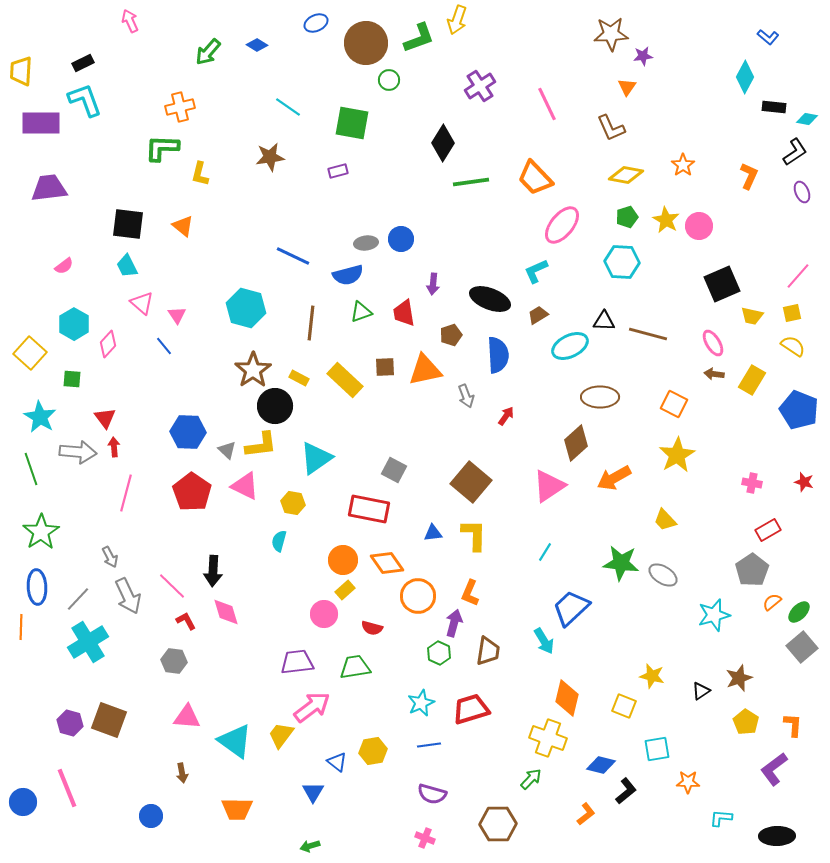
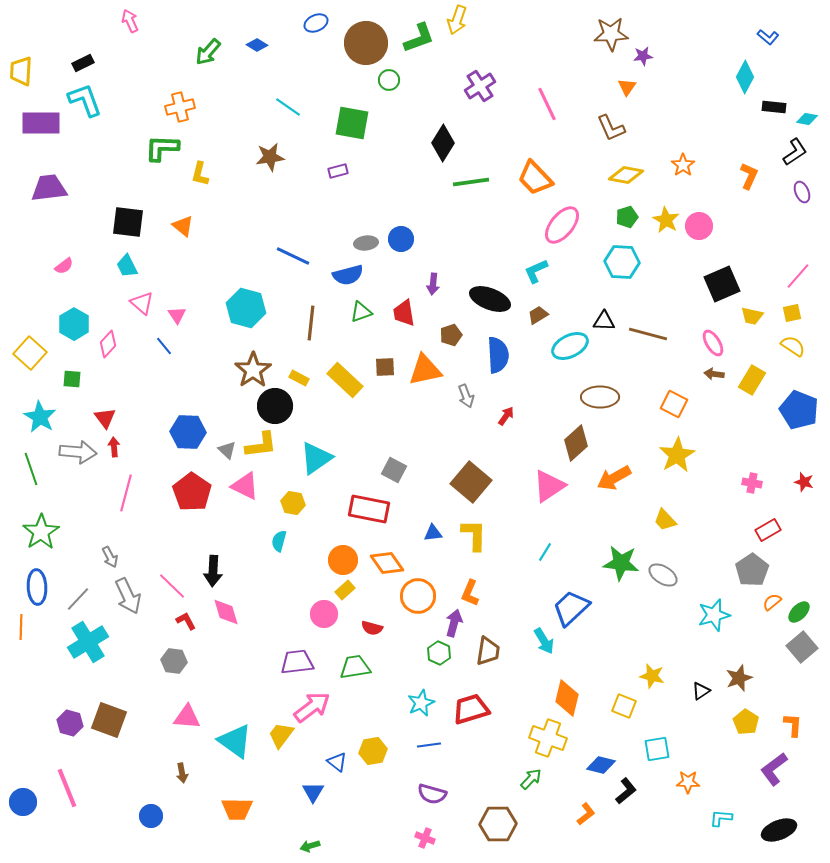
black square at (128, 224): moved 2 px up
black ellipse at (777, 836): moved 2 px right, 6 px up; rotated 20 degrees counterclockwise
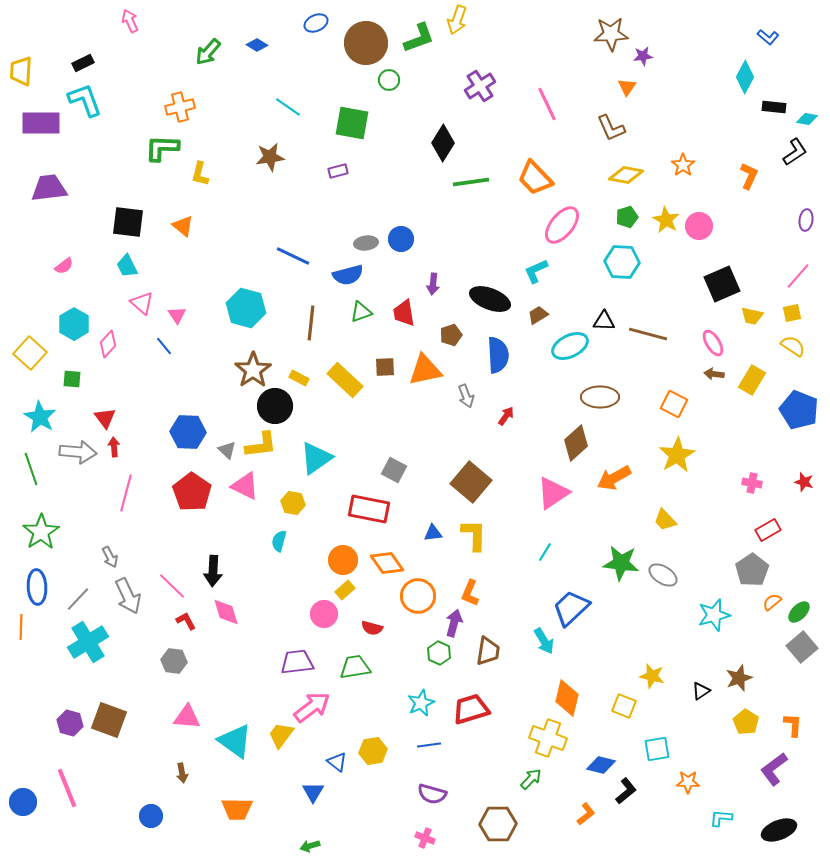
purple ellipse at (802, 192): moved 4 px right, 28 px down; rotated 30 degrees clockwise
pink triangle at (549, 486): moved 4 px right, 7 px down
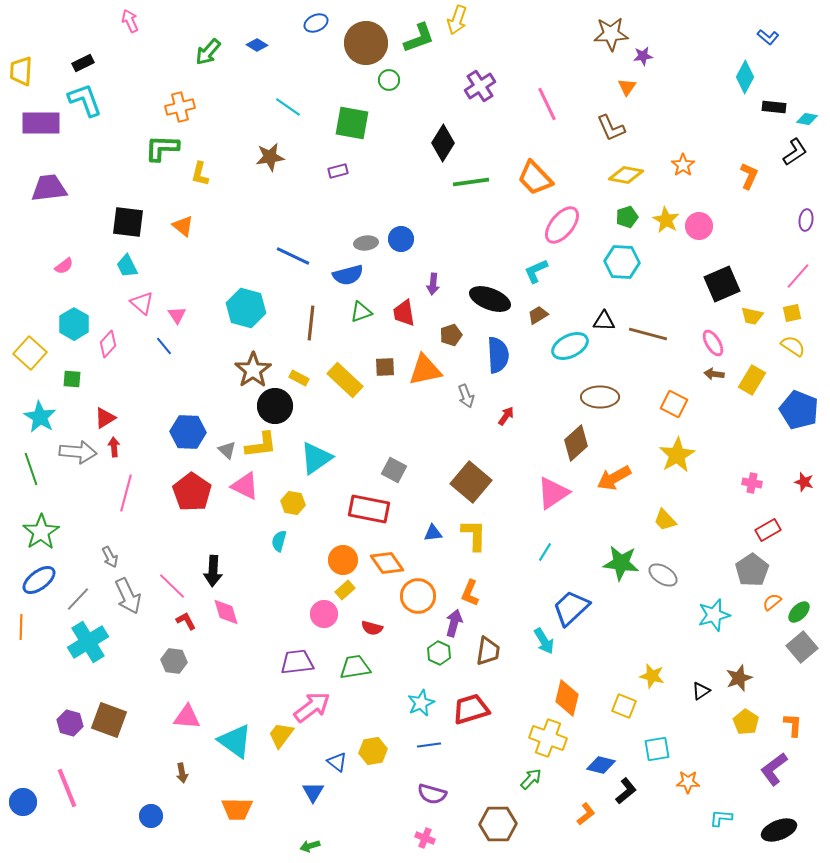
red triangle at (105, 418): rotated 35 degrees clockwise
blue ellipse at (37, 587): moved 2 px right, 7 px up; rotated 56 degrees clockwise
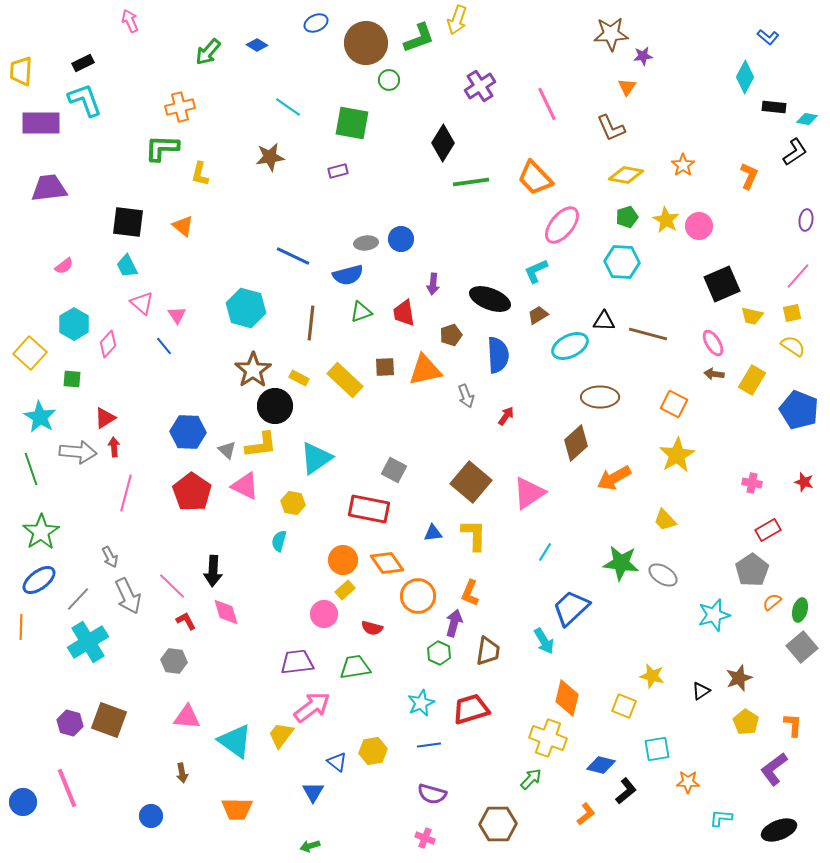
pink triangle at (553, 493): moved 24 px left
green ellipse at (799, 612): moved 1 px right, 2 px up; rotated 30 degrees counterclockwise
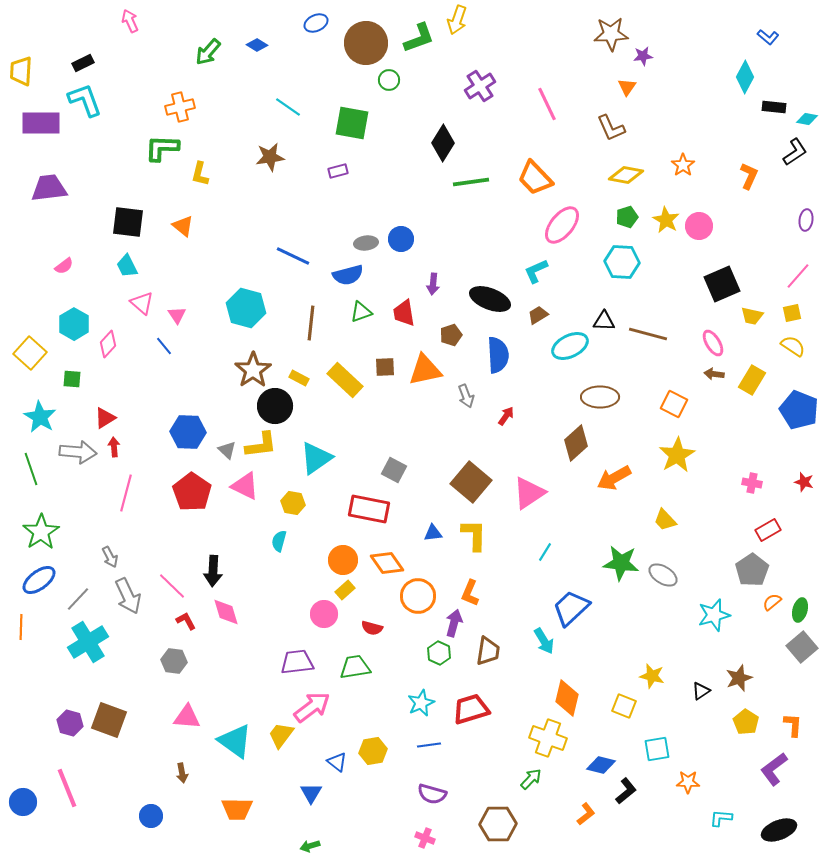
blue triangle at (313, 792): moved 2 px left, 1 px down
